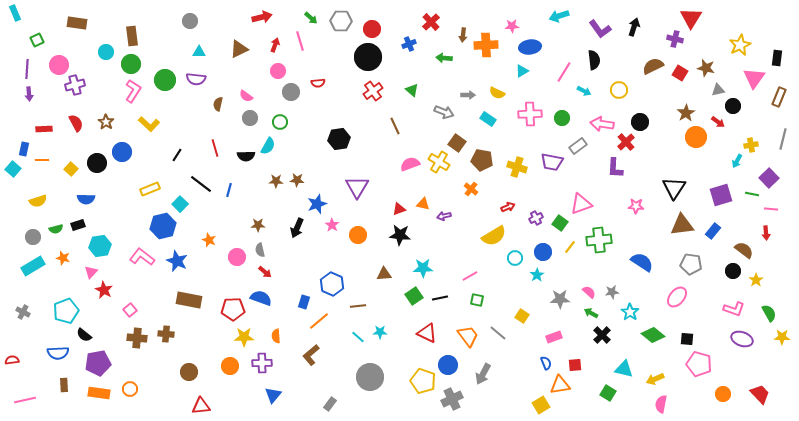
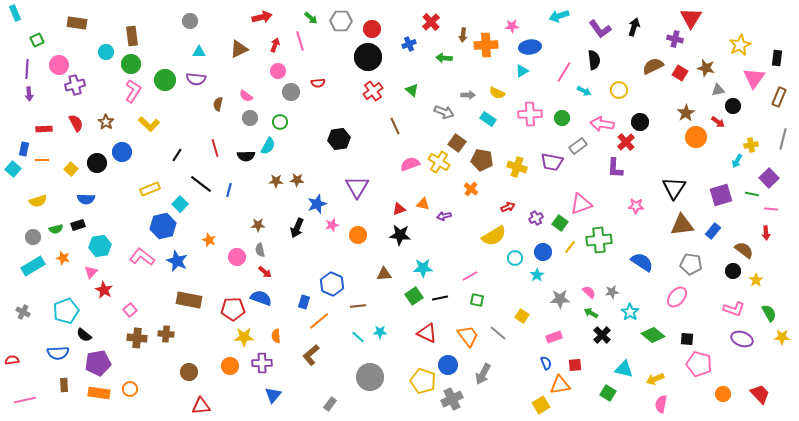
pink star at (332, 225): rotated 24 degrees clockwise
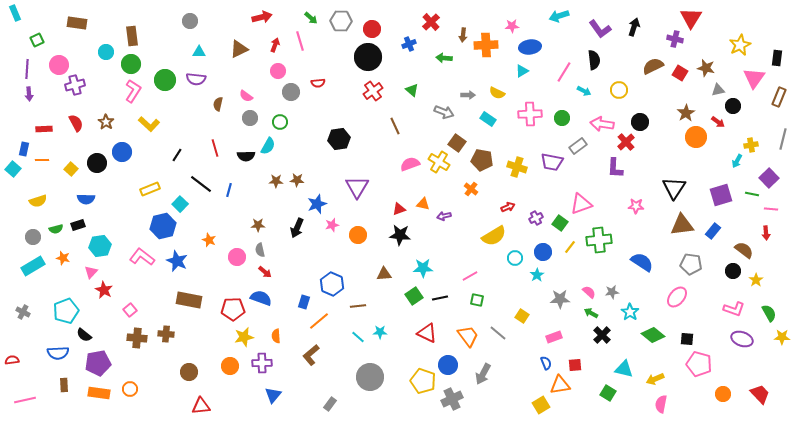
yellow star at (244, 337): rotated 12 degrees counterclockwise
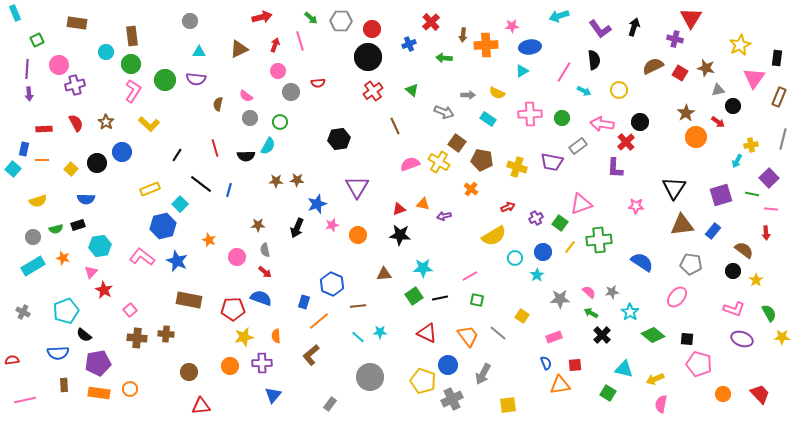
gray semicircle at (260, 250): moved 5 px right
yellow square at (541, 405): moved 33 px left; rotated 24 degrees clockwise
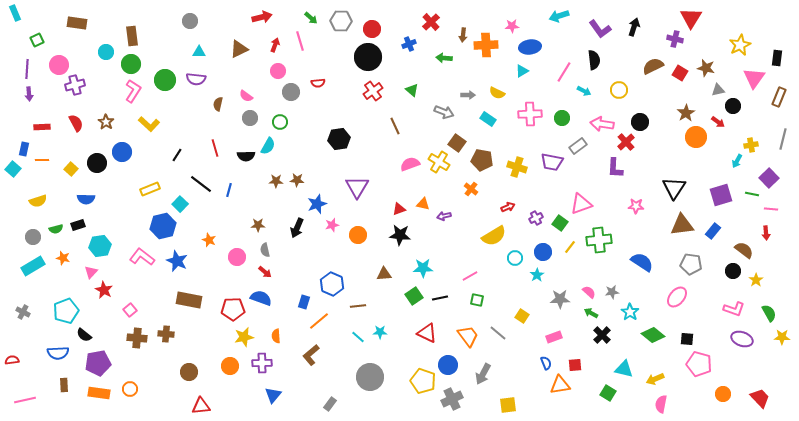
red rectangle at (44, 129): moved 2 px left, 2 px up
red trapezoid at (760, 394): moved 4 px down
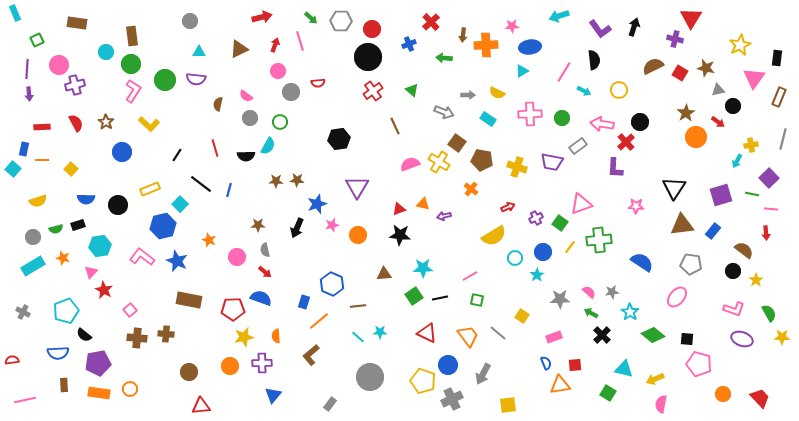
black circle at (97, 163): moved 21 px right, 42 px down
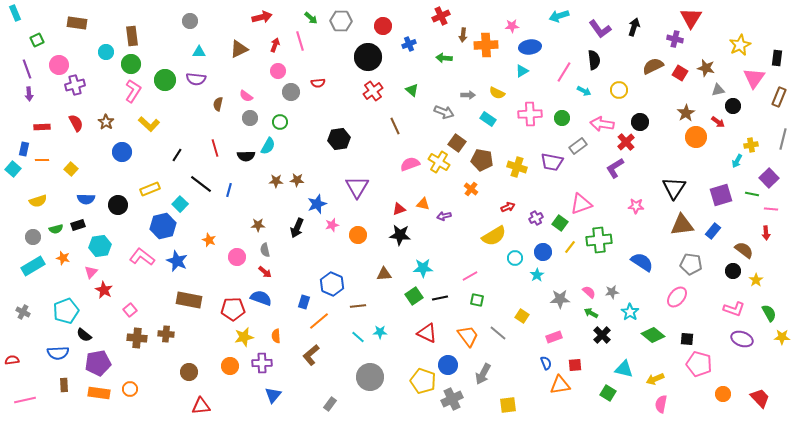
red cross at (431, 22): moved 10 px right, 6 px up; rotated 18 degrees clockwise
red circle at (372, 29): moved 11 px right, 3 px up
purple line at (27, 69): rotated 24 degrees counterclockwise
purple L-shape at (615, 168): rotated 55 degrees clockwise
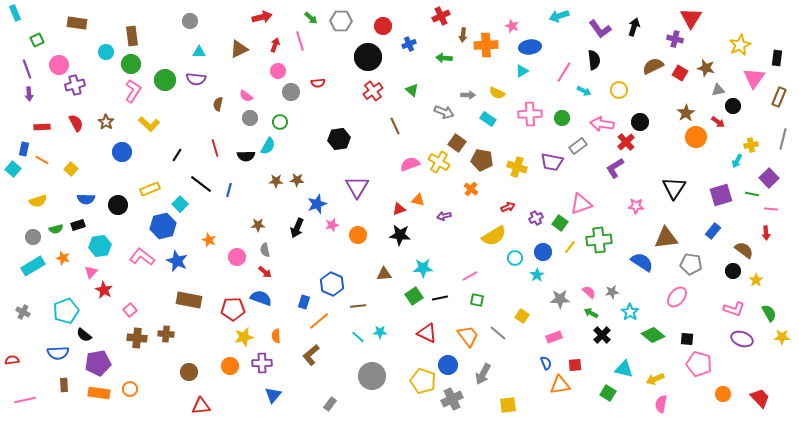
pink star at (512, 26): rotated 24 degrees clockwise
orange line at (42, 160): rotated 32 degrees clockwise
orange triangle at (423, 204): moved 5 px left, 4 px up
brown triangle at (682, 225): moved 16 px left, 13 px down
gray circle at (370, 377): moved 2 px right, 1 px up
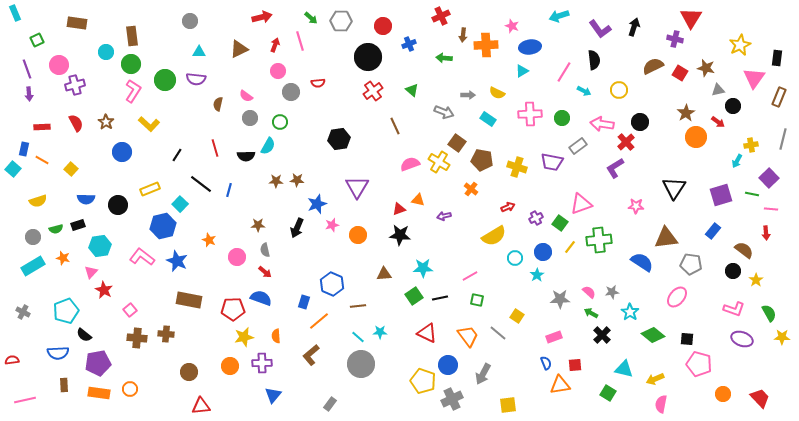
yellow square at (522, 316): moved 5 px left
gray circle at (372, 376): moved 11 px left, 12 px up
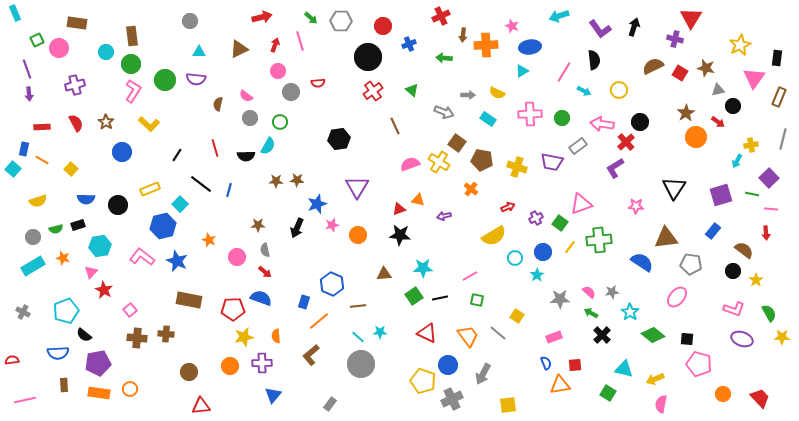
pink circle at (59, 65): moved 17 px up
